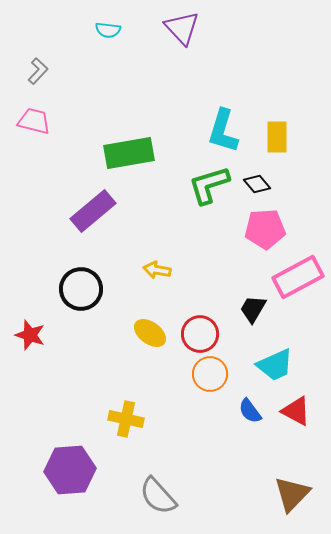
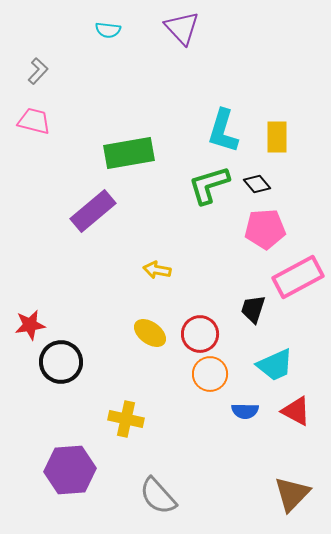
black circle: moved 20 px left, 73 px down
black trapezoid: rotated 12 degrees counterclockwise
red star: moved 10 px up; rotated 28 degrees counterclockwise
blue semicircle: moved 5 px left; rotated 52 degrees counterclockwise
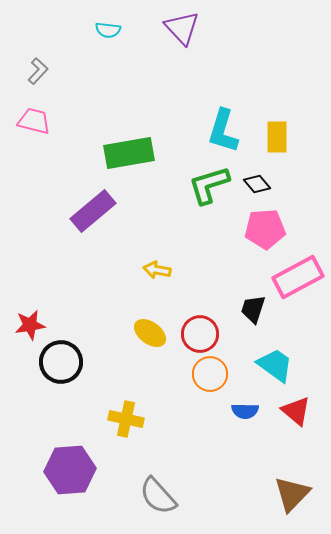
cyan trapezoid: rotated 120 degrees counterclockwise
red triangle: rotated 12 degrees clockwise
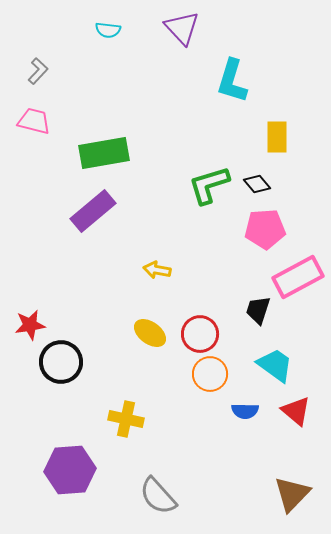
cyan L-shape: moved 9 px right, 50 px up
green rectangle: moved 25 px left
black trapezoid: moved 5 px right, 1 px down
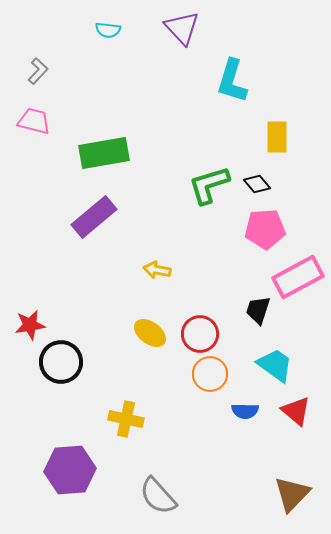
purple rectangle: moved 1 px right, 6 px down
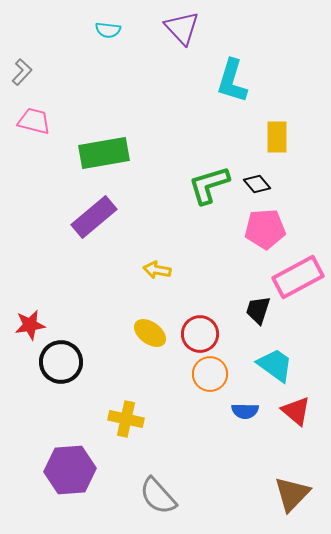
gray L-shape: moved 16 px left, 1 px down
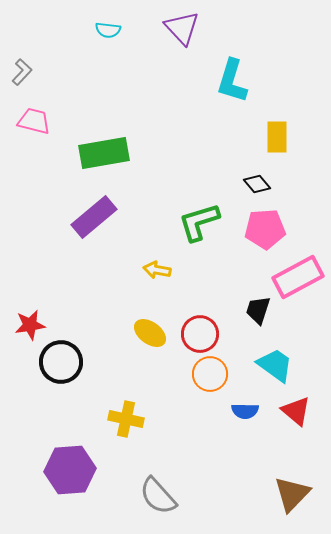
green L-shape: moved 10 px left, 37 px down
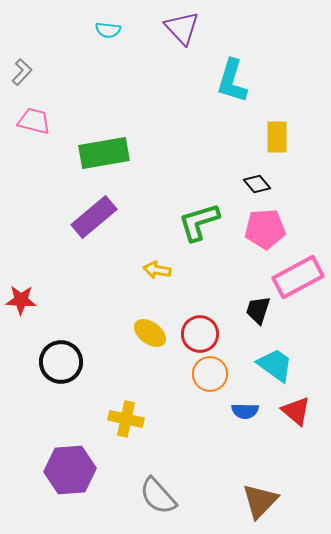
red star: moved 9 px left, 25 px up; rotated 12 degrees clockwise
brown triangle: moved 32 px left, 7 px down
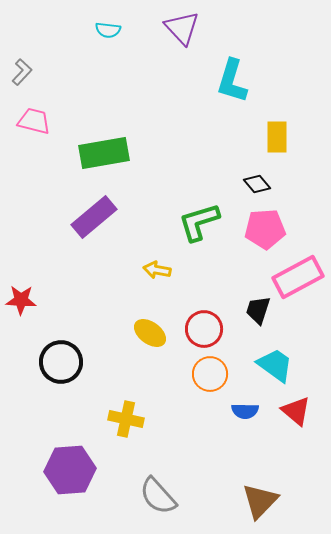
red circle: moved 4 px right, 5 px up
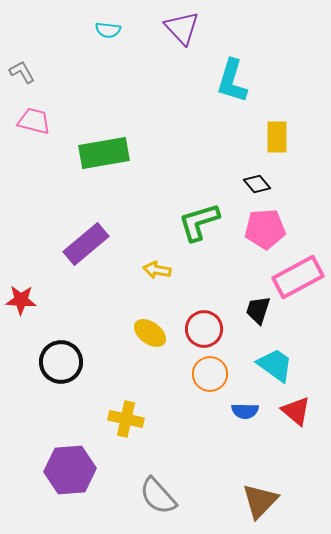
gray L-shape: rotated 72 degrees counterclockwise
purple rectangle: moved 8 px left, 27 px down
